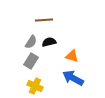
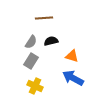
brown line: moved 2 px up
black semicircle: moved 2 px right, 1 px up
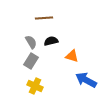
gray semicircle: rotated 64 degrees counterclockwise
blue arrow: moved 13 px right, 2 px down
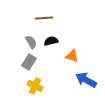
gray rectangle: moved 2 px left, 1 px down
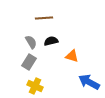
blue arrow: moved 3 px right, 2 px down
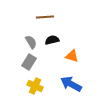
brown line: moved 1 px right, 1 px up
black semicircle: moved 1 px right, 1 px up
blue arrow: moved 18 px left, 2 px down
